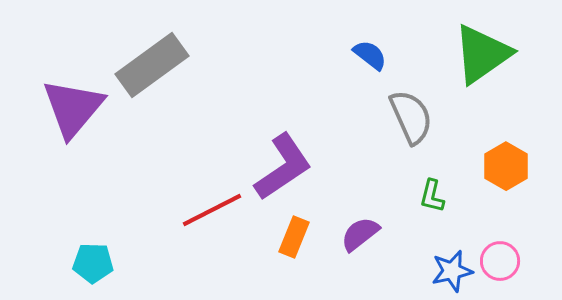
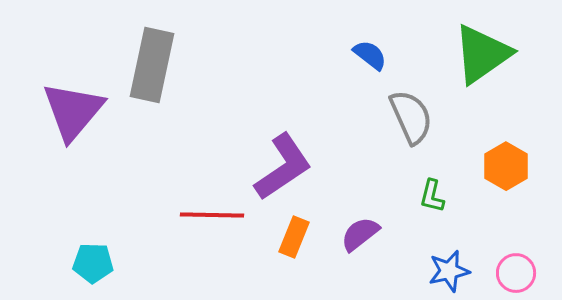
gray rectangle: rotated 42 degrees counterclockwise
purple triangle: moved 3 px down
red line: moved 5 px down; rotated 28 degrees clockwise
pink circle: moved 16 px right, 12 px down
blue star: moved 3 px left
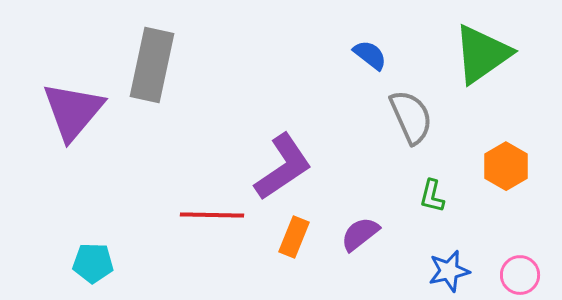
pink circle: moved 4 px right, 2 px down
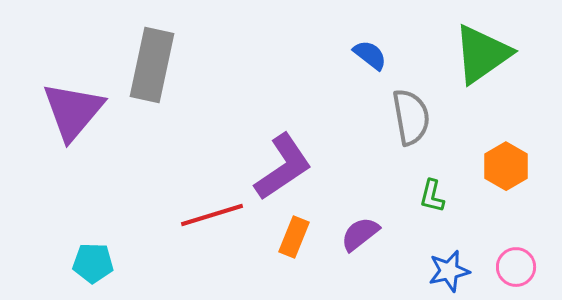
gray semicircle: rotated 14 degrees clockwise
red line: rotated 18 degrees counterclockwise
pink circle: moved 4 px left, 8 px up
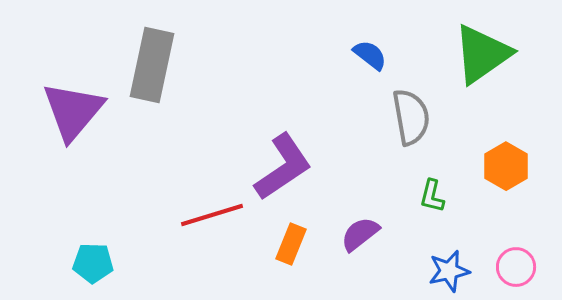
orange rectangle: moved 3 px left, 7 px down
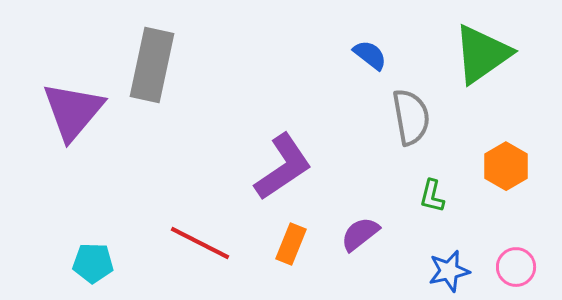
red line: moved 12 px left, 28 px down; rotated 44 degrees clockwise
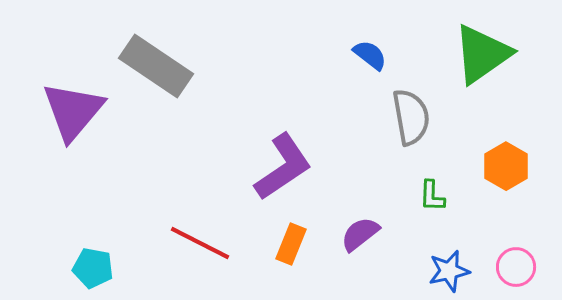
gray rectangle: moved 4 px right, 1 px down; rotated 68 degrees counterclockwise
green L-shape: rotated 12 degrees counterclockwise
cyan pentagon: moved 5 px down; rotated 9 degrees clockwise
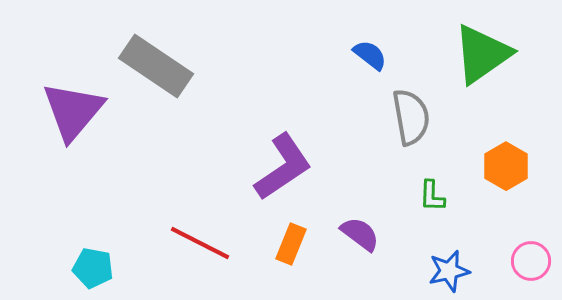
purple semicircle: rotated 75 degrees clockwise
pink circle: moved 15 px right, 6 px up
